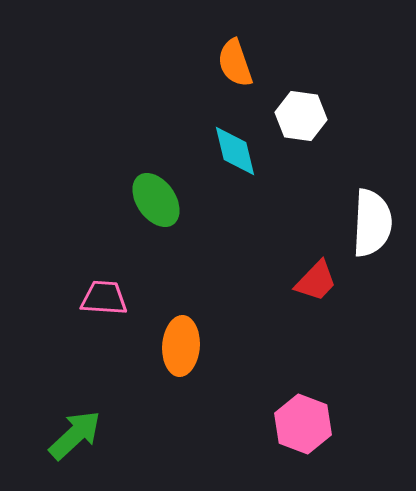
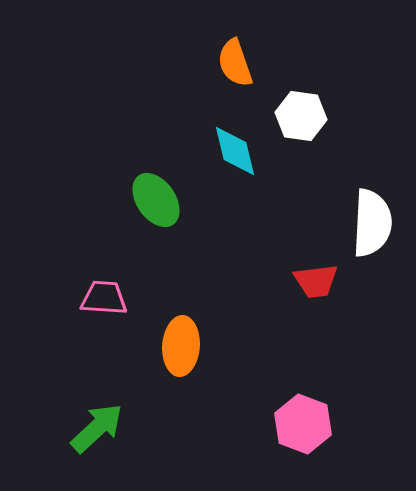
red trapezoid: rotated 39 degrees clockwise
green arrow: moved 22 px right, 7 px up
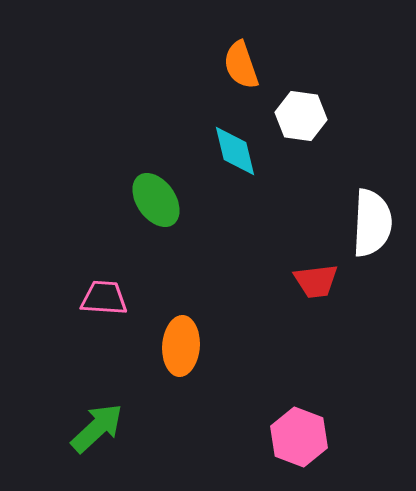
orange semicircle: moved 6 px right, 2 px down
pink hexagon: moved 4 px left, 13 px down
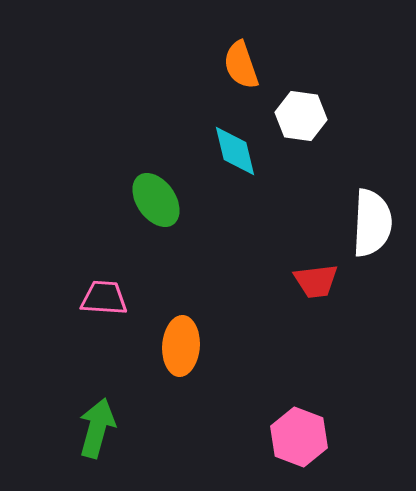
green arrow: rotated 32 degrees counterclockwise
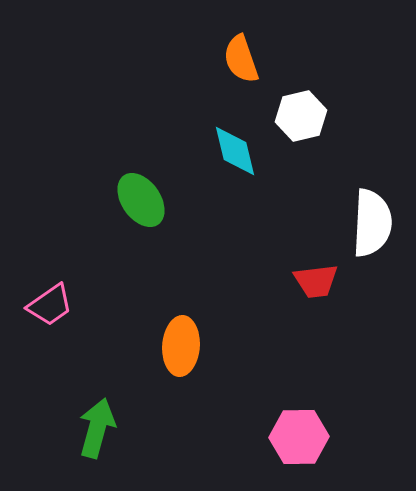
orange semicircle: moved 6 px up
white hexagon: rotated 21 degrees counterclockwise
green ellipse: moved 15 px left
pink trapezoid: moved 54 px left, 7 px down; rotated 141 degrees clockwise
pink hexagon: rotated 22 degrees counterclockwise
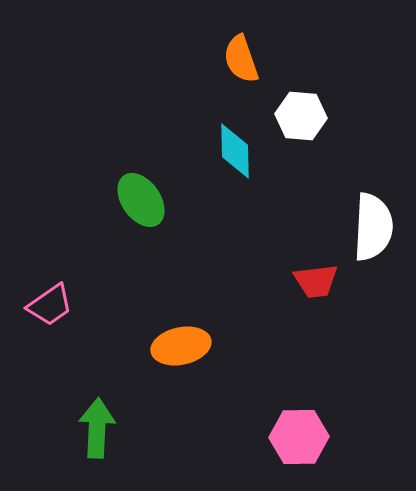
white hexagon: rotated 18 degrees clockwise
cyan diamond: rotated 12 degrees clockwise
white semicircle: moved 1 px right, 4 px down
orange ellipse: rotated 74 degrees clockwise
green arrow: rotated 12 degrees counterclockwise
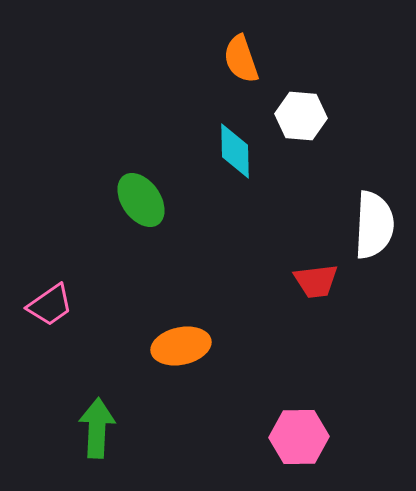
white semicircle: moved 1 px right, 2 px up
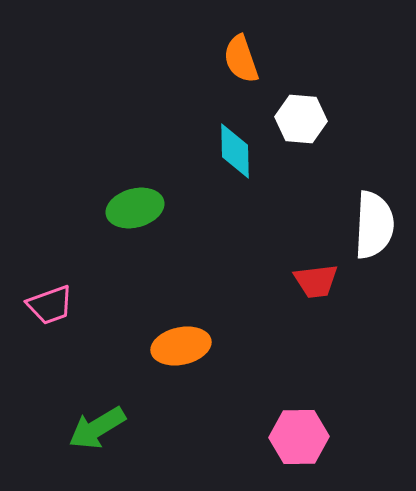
white hexagon: moved 3 px down
green ellipse: moved 6 px left, 8 px down; rotated 70 degrees counterclockwise
pink trapezoid: rotated 15 degrees clockwise
green arrow: rotated 124 degrees counterclockwise
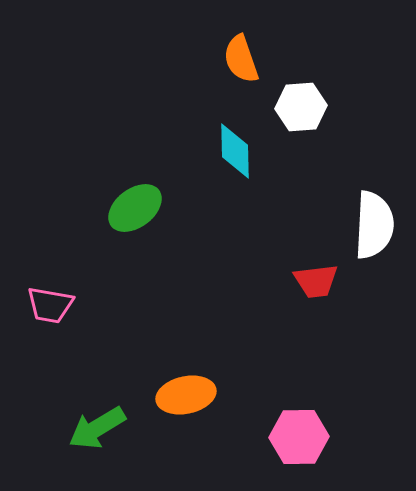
white hexagon: moved 12 px up; rotated 9 degrees counterclockwise
green ellipse: rotated 22 degrees counterclockwise
pink trapezoid: rotated 30 degrees clockwise
orange ellipse: moved 5 px right, 49 px down
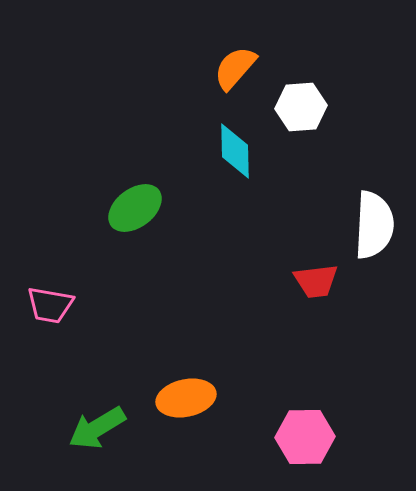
orange semicircle: moved 6 px left, 9 px down; rotated 60 degrees clockwise
orange ellipse: moved 3 px down
pink hexagon: moved 6 px right
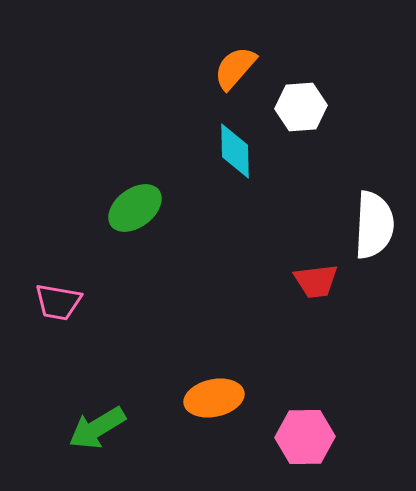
pink trapezoid: moved 8 px right, 3 px up
orange ellipse: moved 28 px right
